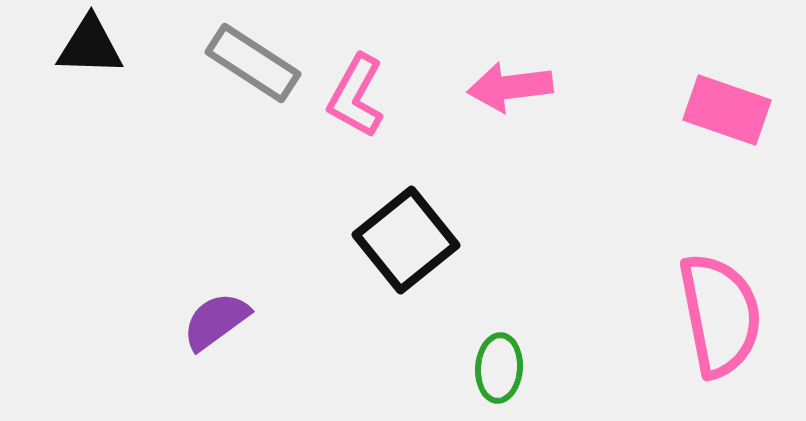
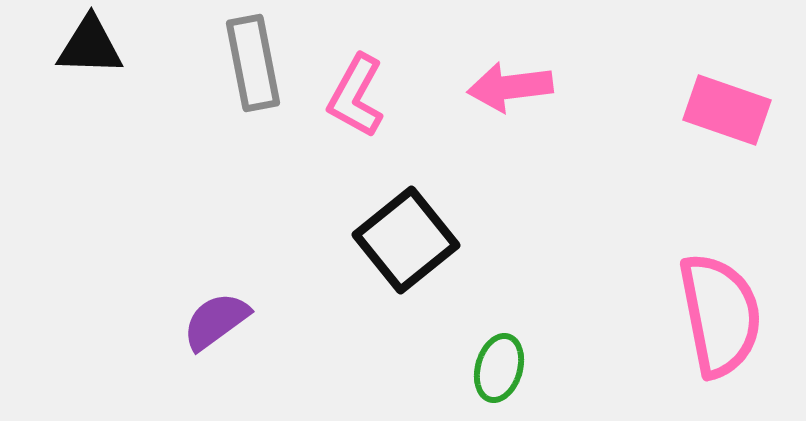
gray rectangle: rotated 46 degrees clockwise
green ellipse: rotated 12 degrees clockwise
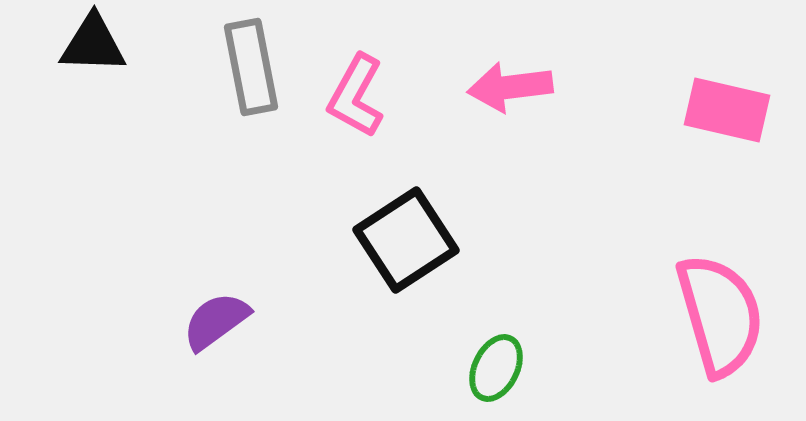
black triangle: moved 3 px right, 2 px up
gray rectangle: moved 2 px left, 4 px down
pink rectangle: rotated 6 degrees counterclockwise
black square: rotated 6 degrees clockwise
pink semicircle: rotated 5 degrees counterclockwise
green ellipse: moved 3 px left; rotated 10 degrees clockwise
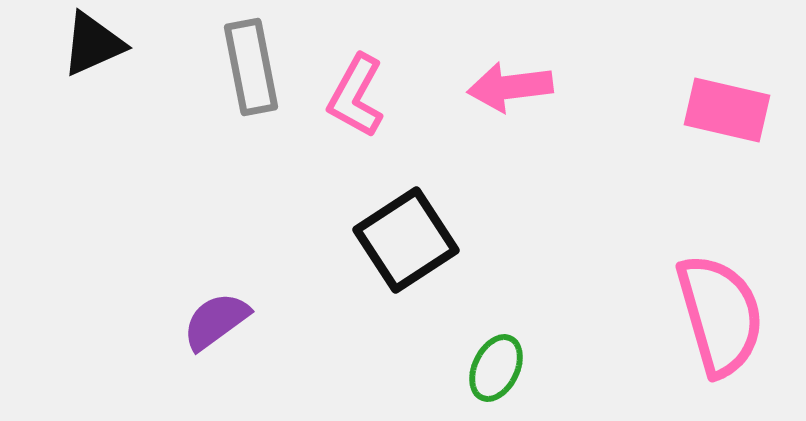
black triangle: rotated 26 degrees counterclockwise
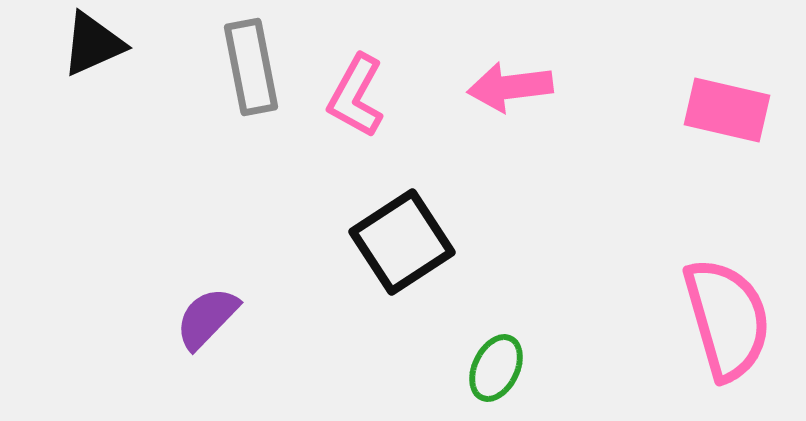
black square: moved 4 px left, 2 px down
pink semicircle: moved 7 px right, 4 px down
purple semicircle: moved 9 px left, 3 px up; rotated 10 degrees counterclockwise
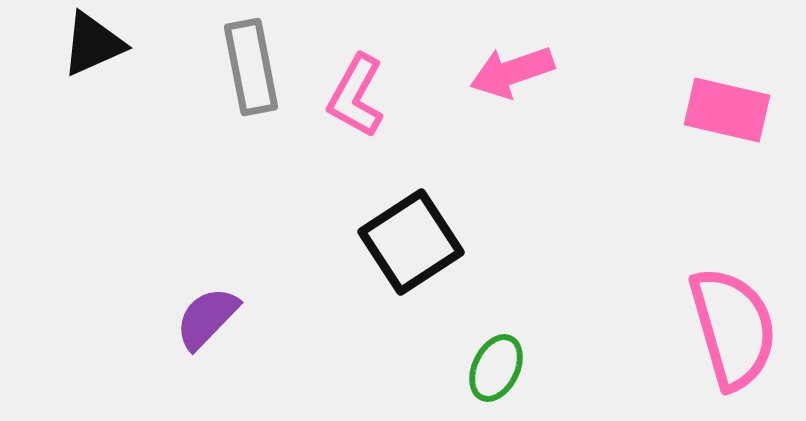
pink arrow: moved 2 px right, 15 px up; rotated 12 degrees counterclockwise
black square: moved 9 px right
pink semicircle: moved 6 px right, 9 px down
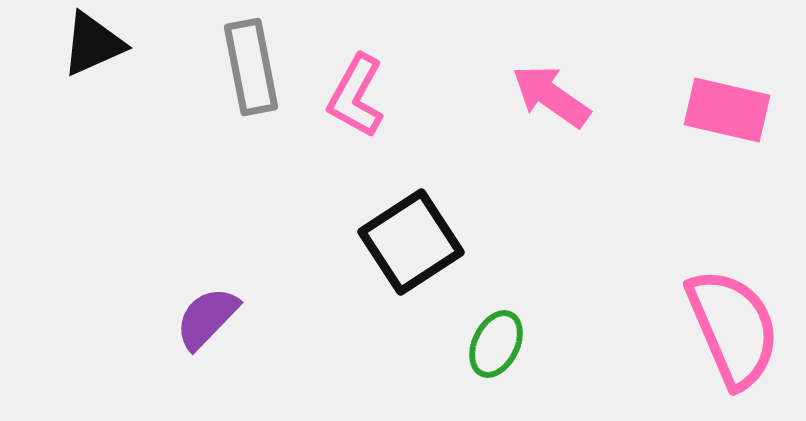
pink arrow: moved 39 px right, 24 px down; rotated 54 degrees clockwise
pink semicircle: rotated 7 degrees counterclockwise
green ellipse: moved 24 px up
